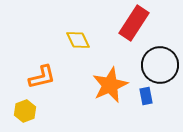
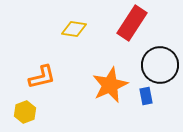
red rectangle: moved 2 px left
yellow diamond: moved 4 px left, 11 px up; rotated 55 degrees counterclockwise
yellow hexagon: moved 1 px down
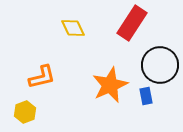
yellow diamond: moved 1 px left, 1 px up; rotated 55 degrees clockwise
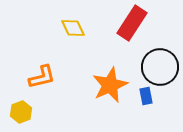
black circle: moved 2 px down
yellow hexagon: moved 4 px left
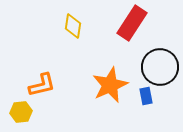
yellow diamond: moved 2 px up; rotated 35 degrees clockwise
orange L-shape: moved 8 px down
yellow hexagon: rotated 15 degrees clockwise
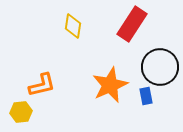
red rectangle: moved 1 px down
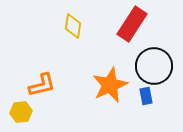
black circle: moved 6 px left, 1 px up
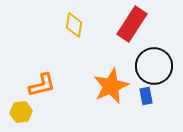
yellow diamond: moved 1 px right, 1 px up
orange star: moved 1 px right, 1 px down
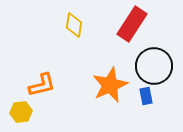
orange star: moved 1 px left, 1 px up
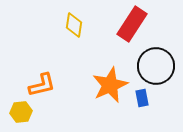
black circle: moved 2 px right
blue rectangle: moved 4 px left, 2 px down
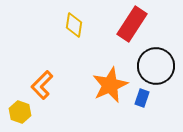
orange L-shape: rotated 148 degrees clockwise
blue rectangle: rotated 30 degrees clockwise
yellow hexagon: moved 1 px left; rotated 25 degrees clockwise
